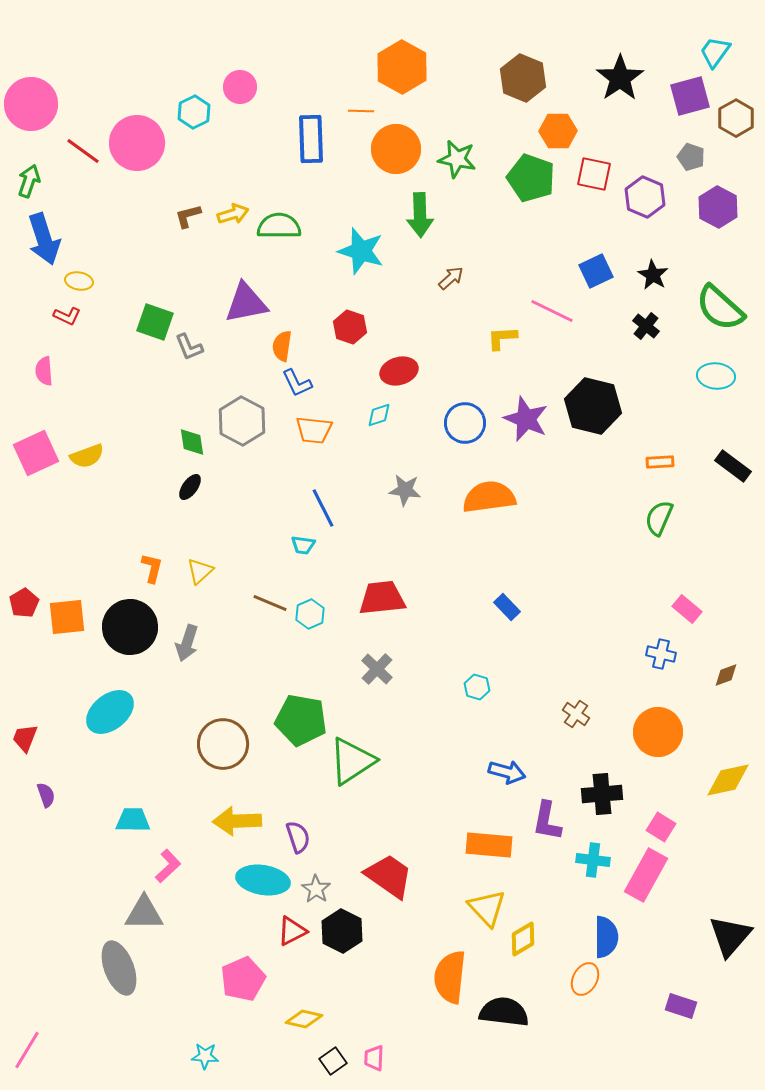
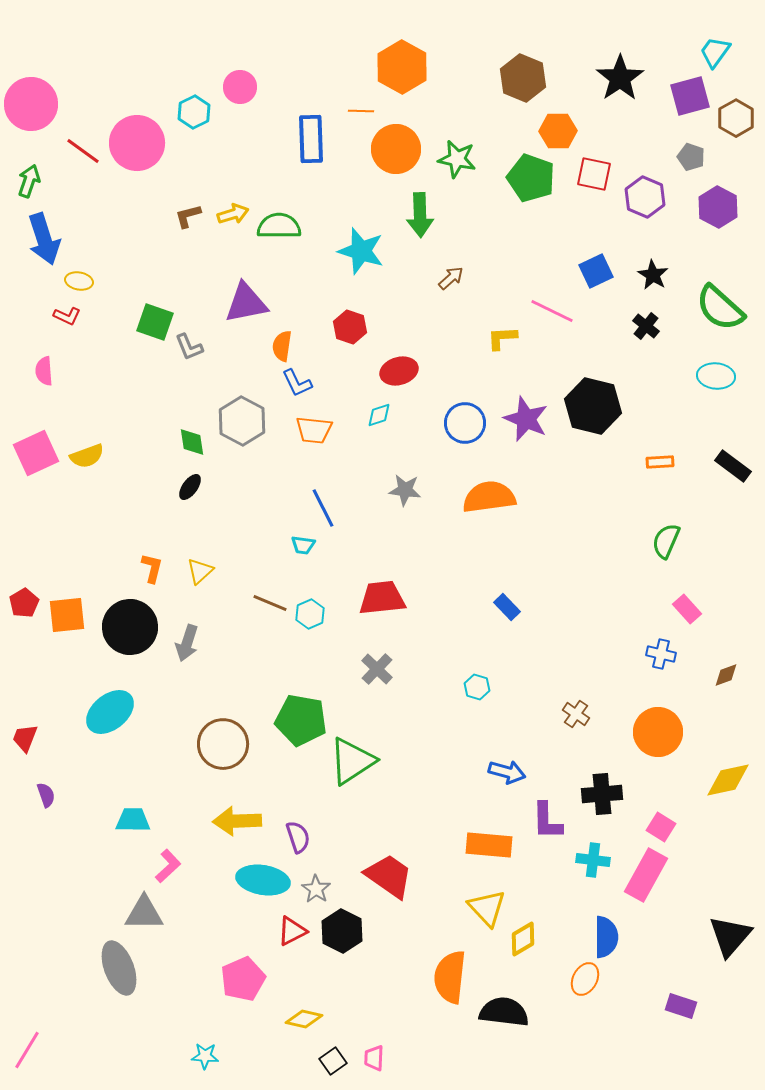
green semicircle at (659, 518): moved 7 px right, 23 px down
pink rectangle at (687, 609): rotated 8 degrees clockwise
orange square at (67, 617): moved 2 px up
purple L-shape at (547, 821): rotated 12 degrees counterclockwise
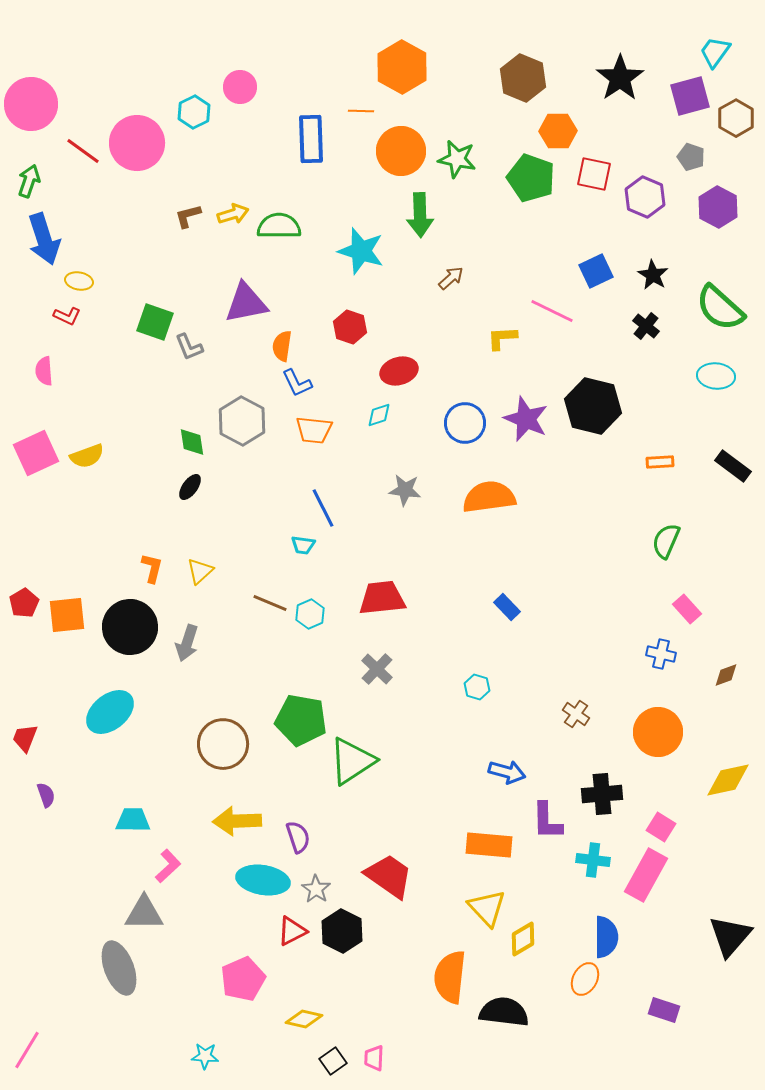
orange circle at (396, 149): moved 5 px right, 2 px down
purple rectangle at (681, 1006): moved 17 px left, 4 px down
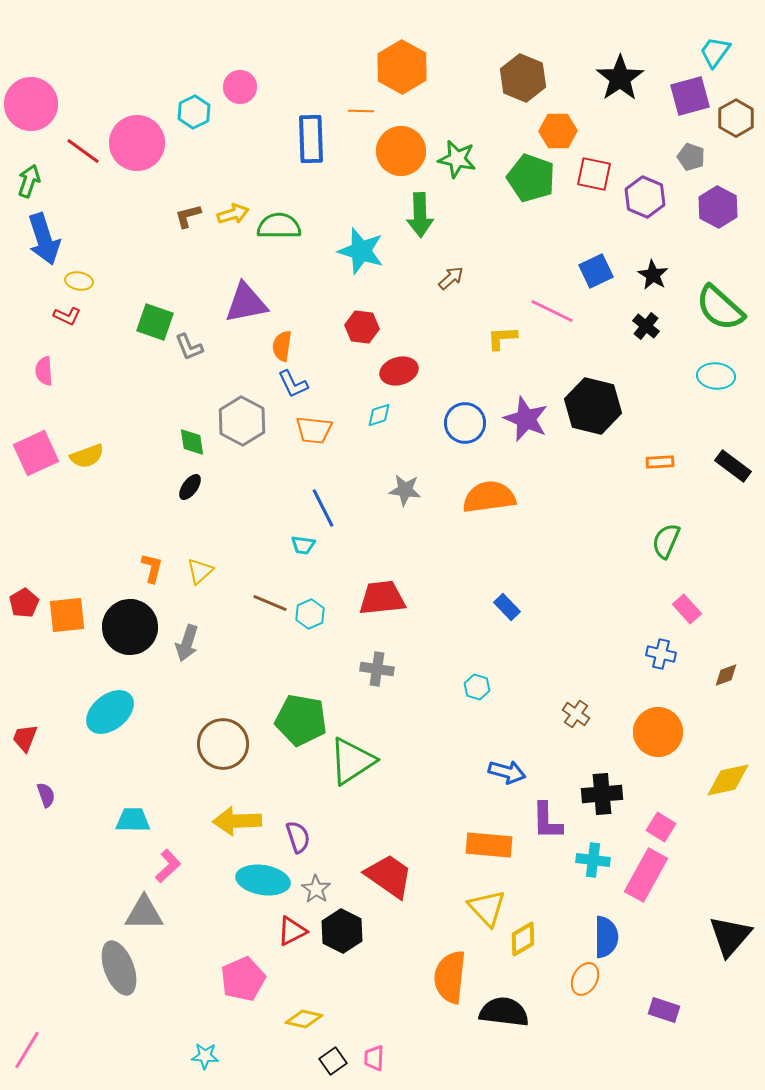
red hexagon at (350, 327): moved 12 px right; rotated 12 degrees counterclockwise
blue L-shape at (297, 383): moved 4 px left, 1 px down
gray cross at (377, 669): rotated 36 degrees counterclockwise
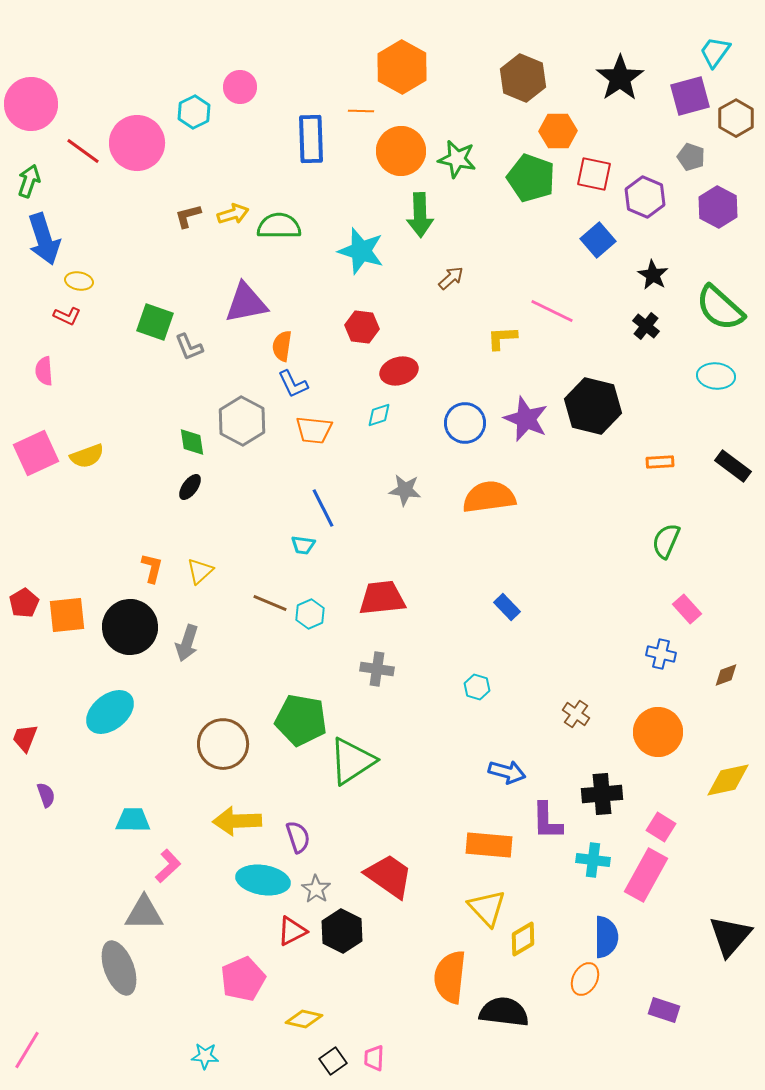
blue square at (596, 271): moved 2 px right, 31 px up; rotated 16 degrees counterclockwise
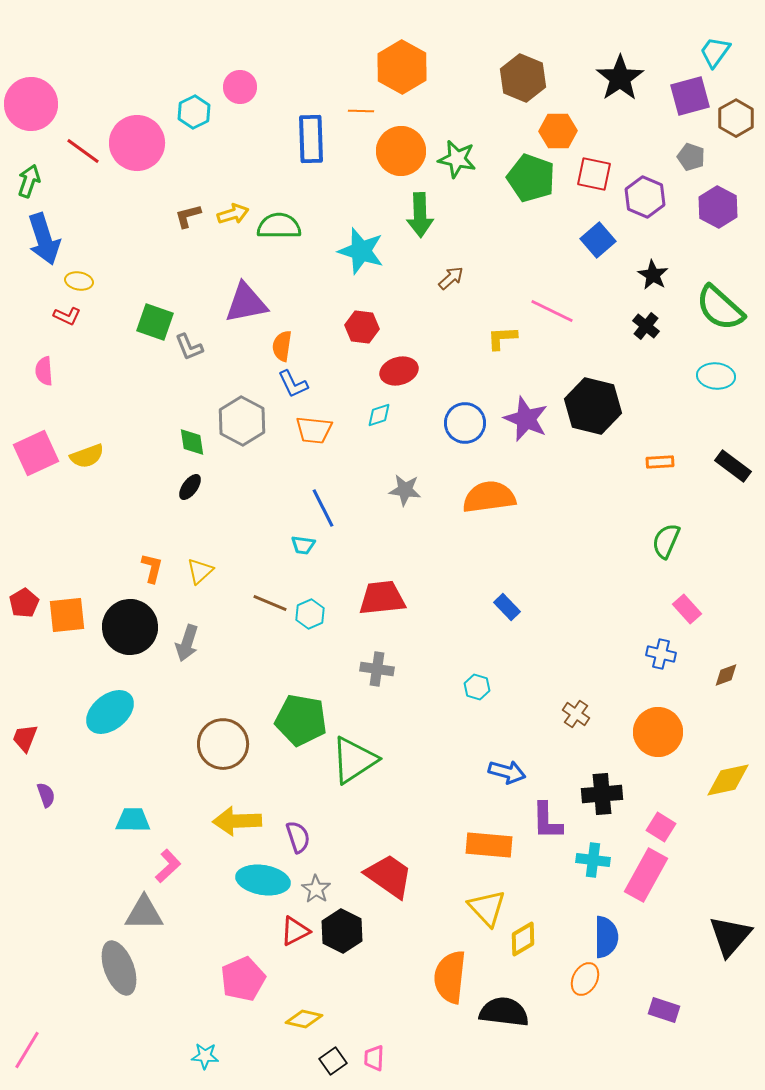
green triangle at (352, 761): moved 2 px right, 1 px up
red triangle at (292, 931): moved 3 px right
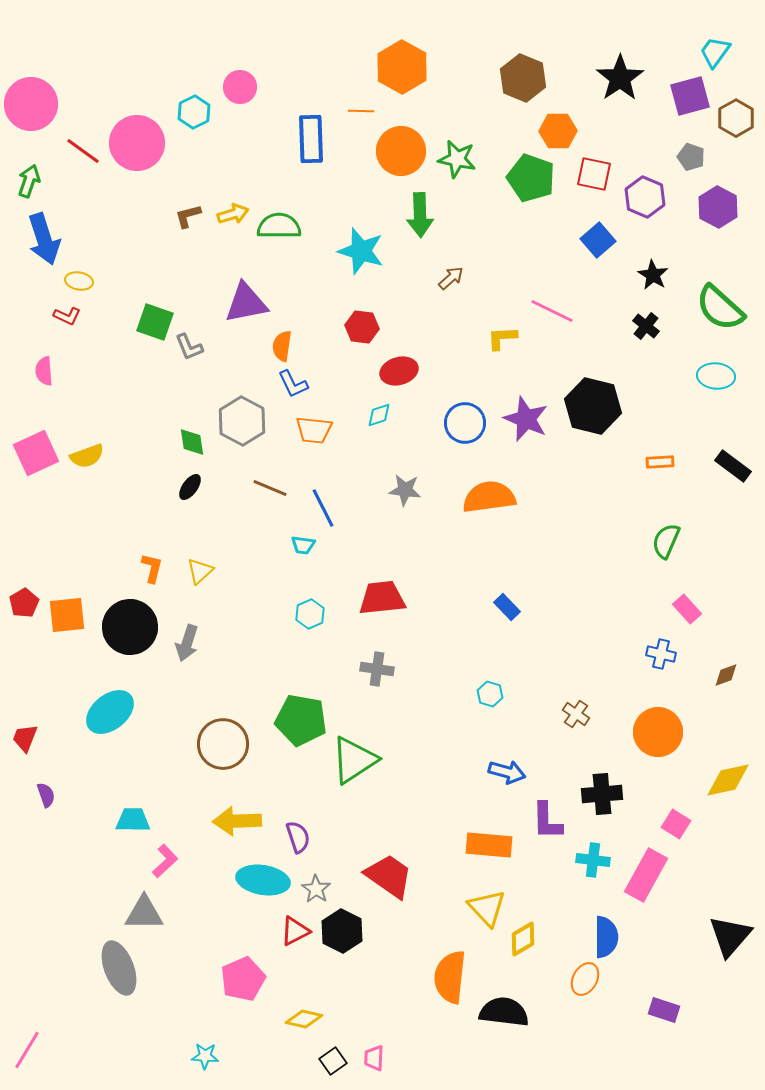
brown line at (270, 603): moved 115 px up
cyan hexagon at (477, 687): moved 13 px right, 7 px down
pink square at (661, 827): moved 15 px right, 3 px up
pink L-shape at (168, 866): moved 3 px left, 5 px up
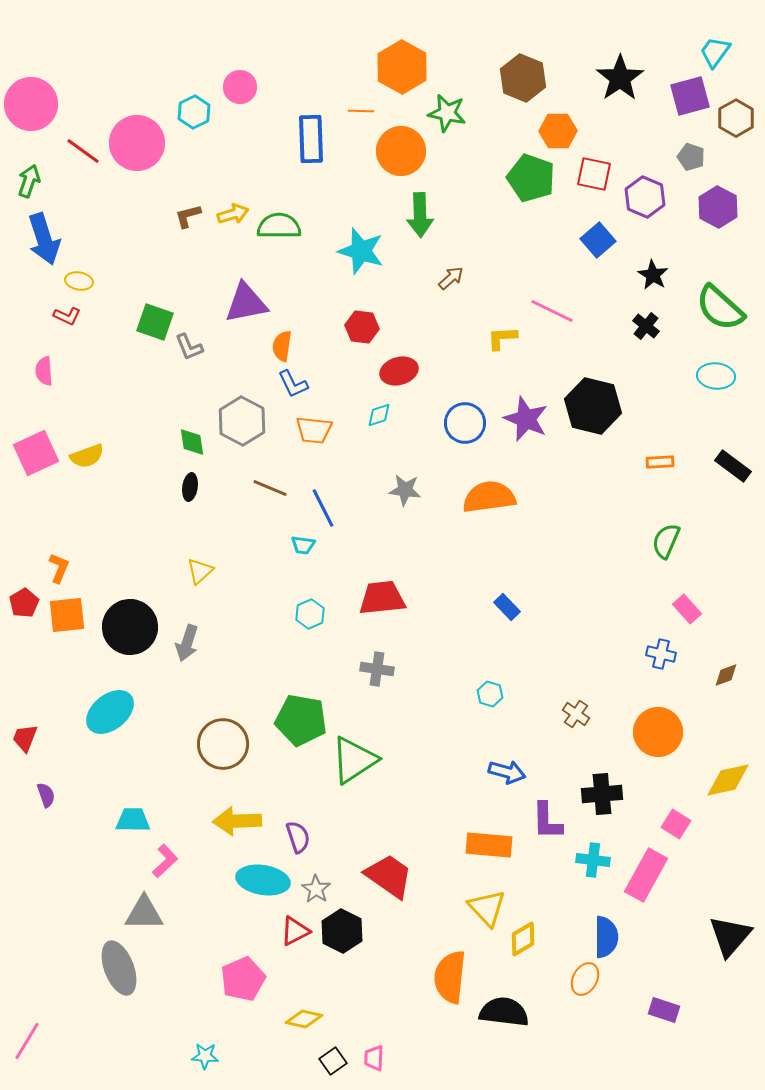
green star at (457, 159): moved 10 px left, 46 px up
black ellipse at (190, 487): rotated 28 degrees counterclockwise
orange L-shape at (152, 568): moved 93 px left; rotated 8 degrees clockwise
pink line at (27, 1050): moved 9 px up
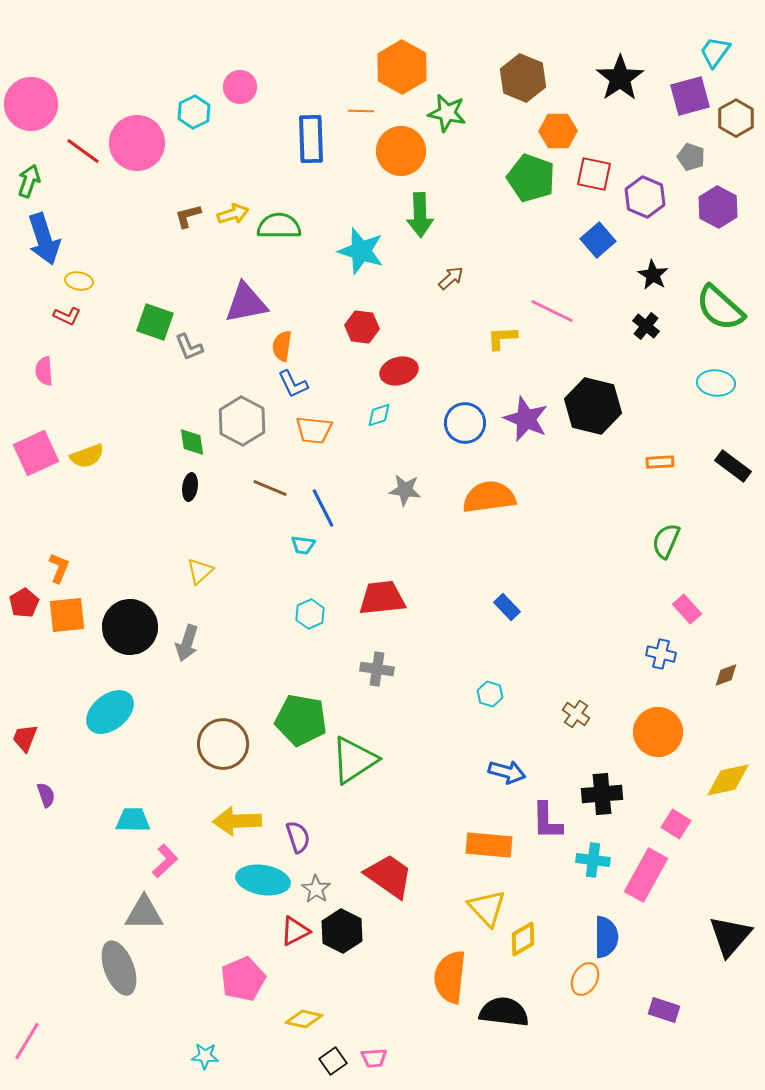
cyan ellipse at (716, 376): moved 7 px down
pink trapezoid at (374, 1058): rotated 96 degrees counterclockwise
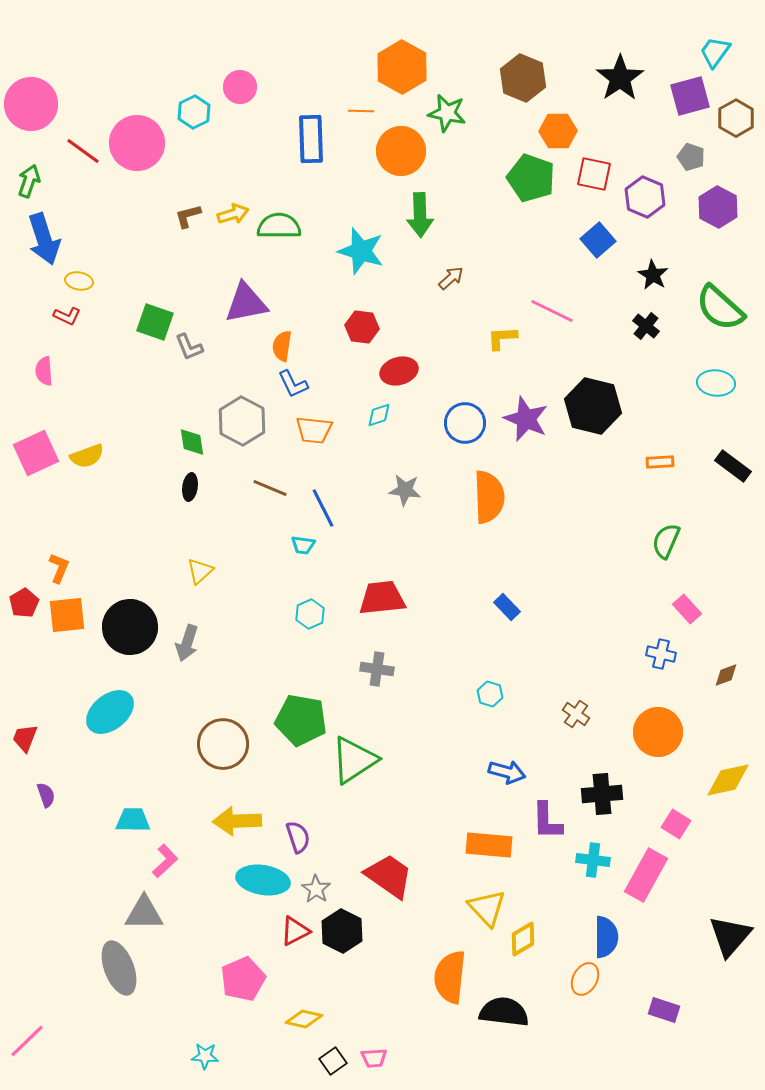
orange semicircle at (489, 497): rotated 96 degrees clockwise
pink line at (27, 1041): rotated 15 degrees clockwise
